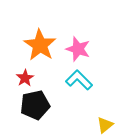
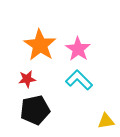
pink star: rotated 15 degrees clockwise
red star: moved 2 px right, 1 px down; rotated 24 degrees clockwise
black pentagon: moved 5 px down
yellow triangle: moved 1 px right, 4 px up; rotated 30 degrees clockwise
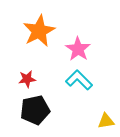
orange star: moved 1 px left, 14 px up; rotated 12 degrees clockwise
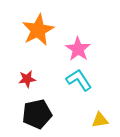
orange star: moved 1 px left, 1 px up
cyan L-shape: rotated 12 degrees clockwise
black pentagon: moved 2 px right, 4 px down
yellow triangle: moved 6 px left, 1 px up
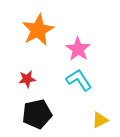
yellow triangle: rotated 18 degrees counterclockwise
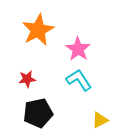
black pentagon: moved 1 px right, 1 px up
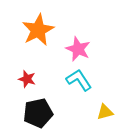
pink star: rotated 10 degrees counterclockwise
red star: rotated 24 degrees clockwise
yellow triangle: moved 5 px right, 8 px up; rotated 12 degrees clockwise
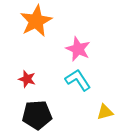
orange star: moved 2 px left, 9 px up
cyan L-shape: moved 1 px left
black pentagon: moved 1 px left, 2 px down; rotated 8 degrees clockwise
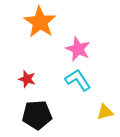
orange star: moved 4 px right, 1 px down; rotated 12 degrees counterclockwise
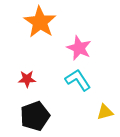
pink star: moved 1 px right, 1 px up
red star: rotated 18 degrees counterclockwise
black pentagon: moved 2 px left, 1 px down; rotated 16 degrees counterclockwise
